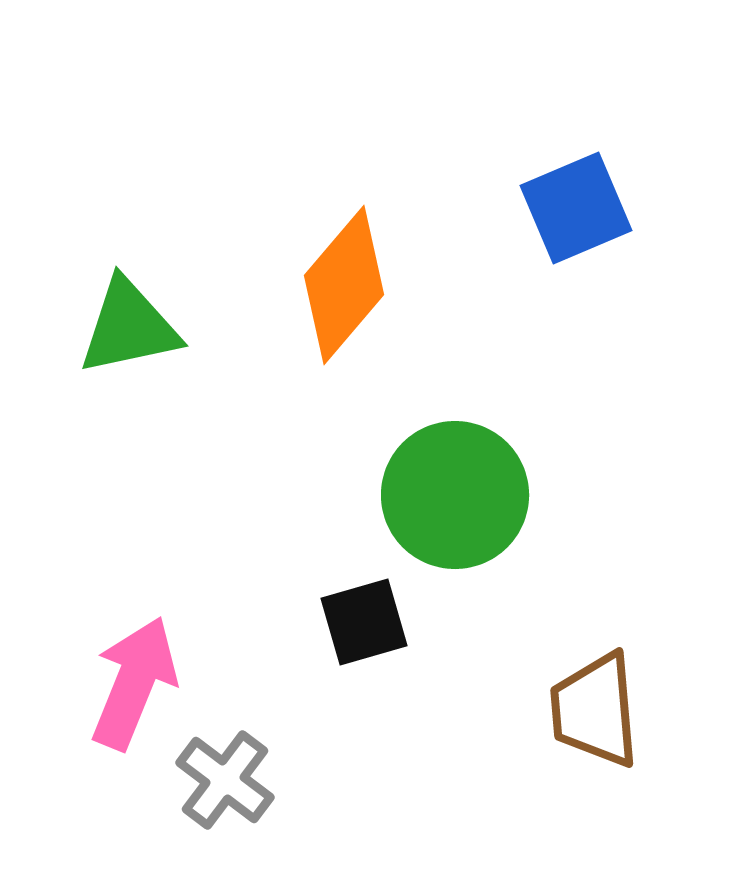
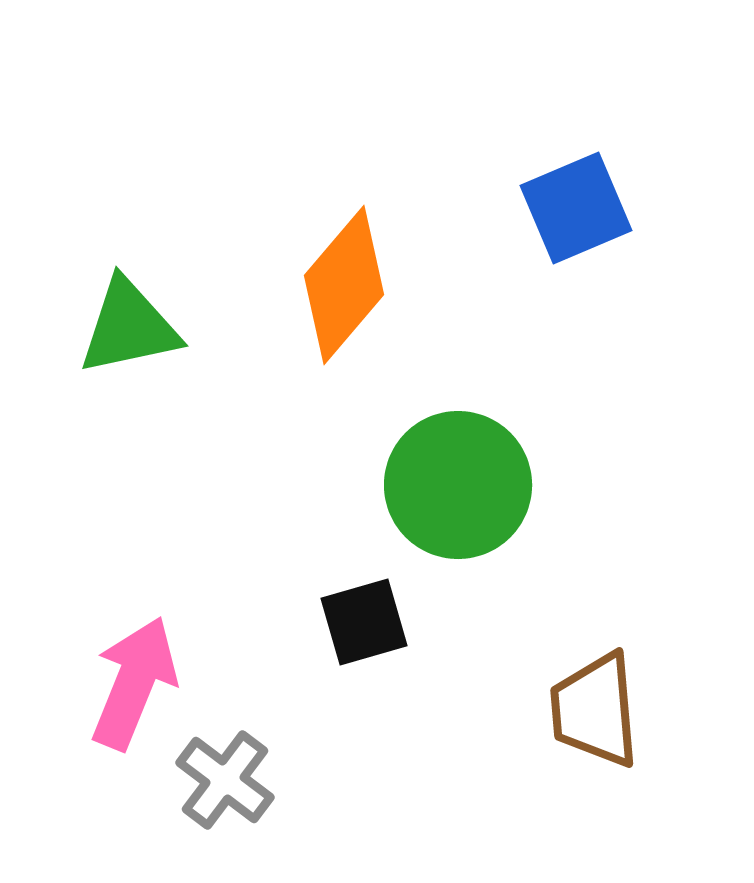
green circle: moved 3 px right, 10 px up
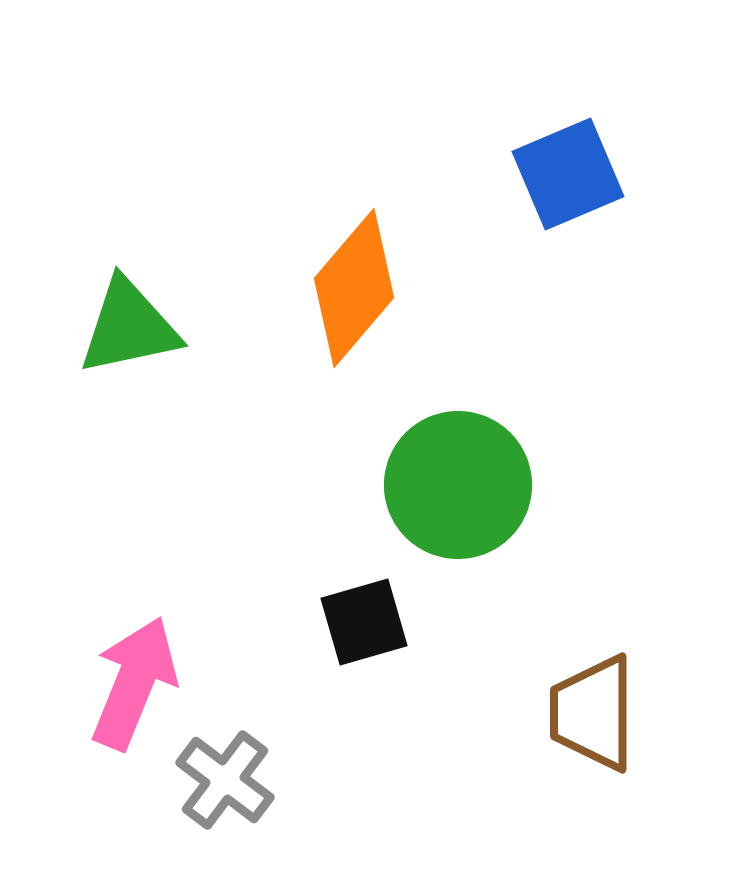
blue square: moved 8 px left, 34 px up
orange diamond: moved 10 px right, 3 px down
brown trapezoid: moved 2 px left, 3 px down; rotated 5 degrees clockwise
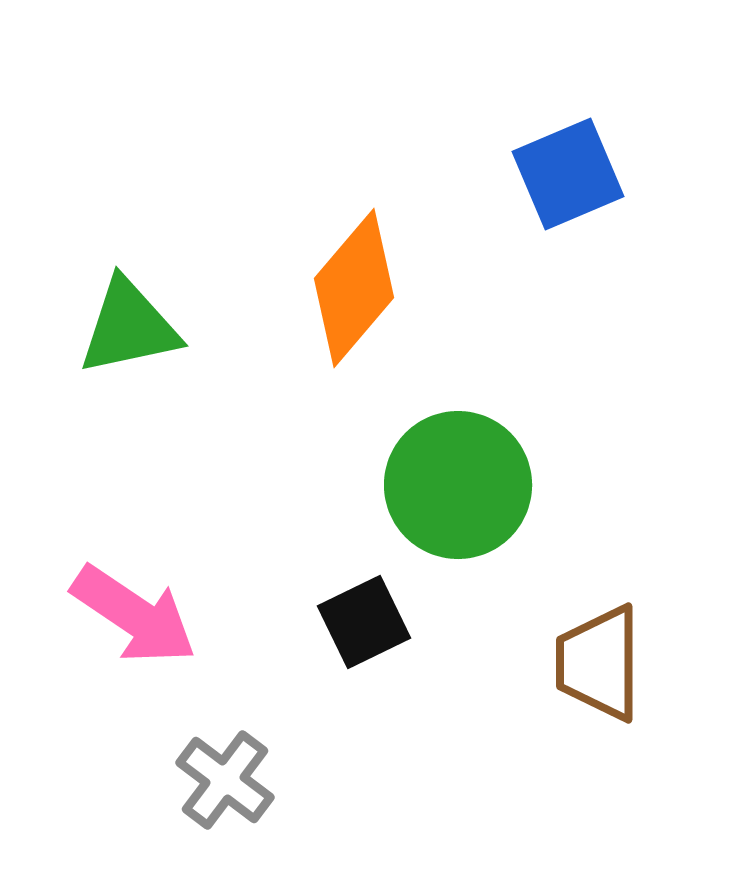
black square: rotated 10 degrees counterclockwise
pink arrow: moved 68 px up; rotated 102 degrees clockwise
brown trapezoid: moved 6 px right, 50 px up
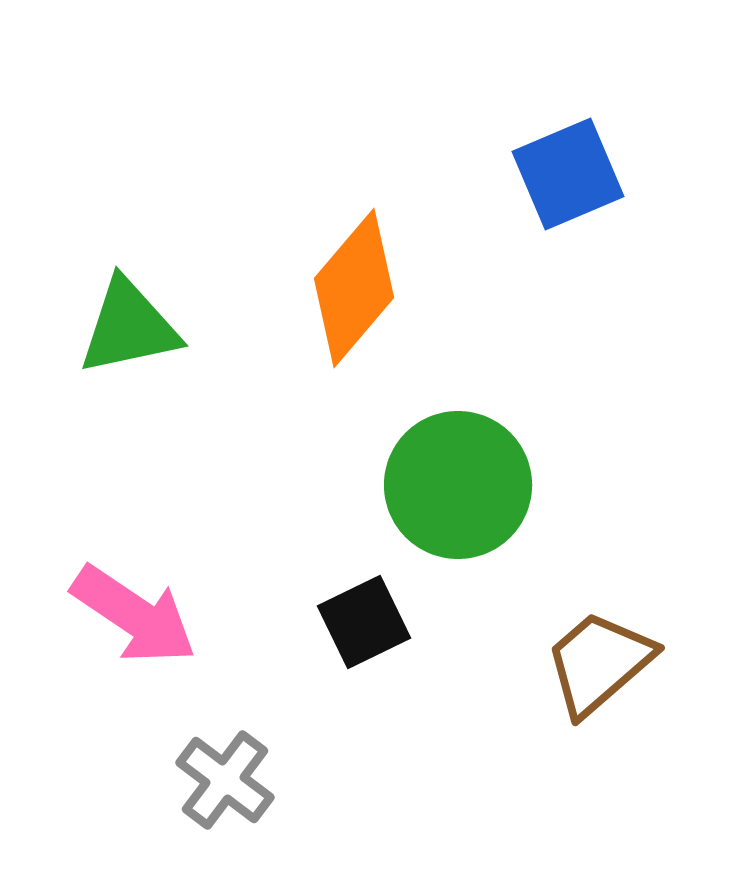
brown trapezoid: rotated 49 degrees clockwise
